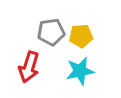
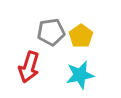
yellow pentagon: rotated 30 degrees counterclockwise
cyan star: moved 4 px down
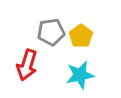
red arrow: moved 2 px left, 2 px up
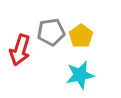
red arrow: moved 7 px left, 15 px up
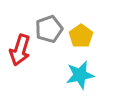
gray pentagon: moved 2 px left, 3 px up; rotated 12 degrees counterclockwise
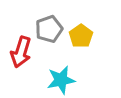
red arrow: moved 1 px right, 2 px down
cyan star: moved 19 px left, 5 px down
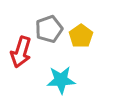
cyan star: rotated 8 degrees clockwise
